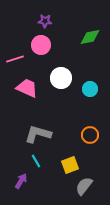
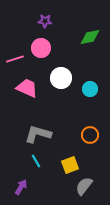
pink circle: moved 3 px down
purple arrow: moved 6 px down
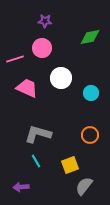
pink circle: moved 1 px right
cyan circle: moved 1 px right, 4 px down
purple arrow: rotated 126 degrees counterclockwise
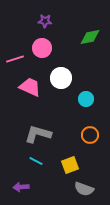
pink trapezoid: moved 3 px right, 1 px up
cyan circle: moved 5 px left, 6 px down
cyan line: rotated 32 degrees counterclockwise
gray semicircle: moved 3 px down; rotated 108 degrees counterclockwise
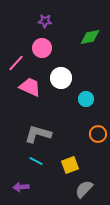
pink line: moved 1 px right, 4 px down; rotated 30 degrees counterclockwise
orange circle: moved 8 px right, 1 px up
gray semicircle: rotated 114 degrees clockwise
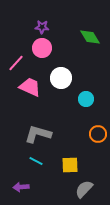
purple star: moved 3 px left, 6 px down
green diamond: rotated 70 degrees clockwise
yellow square: rotated 18 degrees clockwise
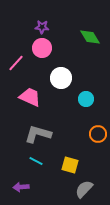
pink trapezoid: moved 10 px down
yellow square: rotated 18 degrees clockwise
